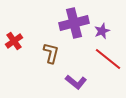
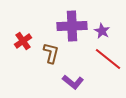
purple cross: moved 2 px left, 3 px down; rotated 12 degrees clockwise
purple star: rotated 21 degrees counterclockwise
red cross: moved 9 px right
purple L-shape: moved 3 px left
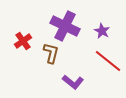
purple cross: moved 7 px left; rotated 28 degrees clockwise
red line: moved 2 px down
